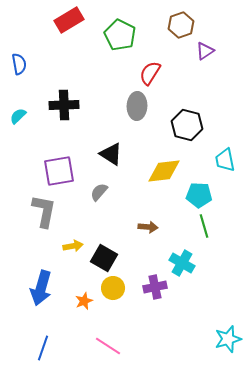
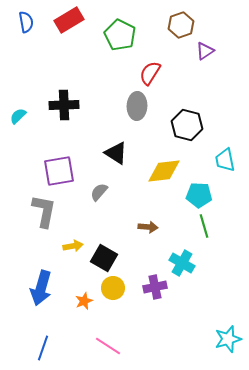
blue semicircle: moved 7 px right, 42 px up
black triangle: moved 5 px right, 1 px up
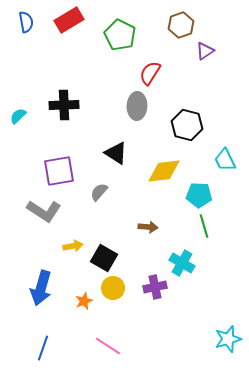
cyan trapezoid: rotated 15 degrees counterclockwise
gray L-shape: rotated 112 degrees clockwise
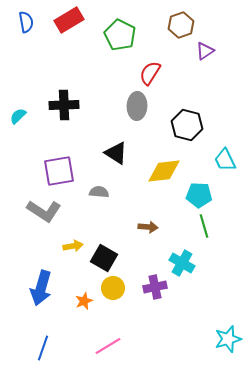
gray semicircle: rotated 54 degrees clockwise
pink line: rotated 64 degrees counterclockwise
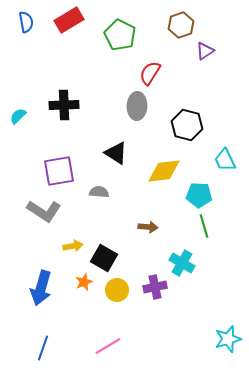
yellow circle: moved 4 px right, 2 px down
orange star: moved 19 px up
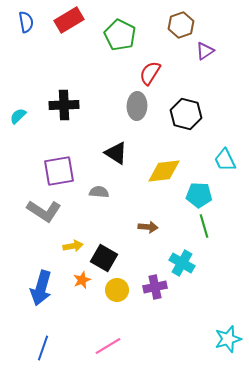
black hexagon: moved 1 px left, 11 px up
orange star: moved 2 px left, 2 px up
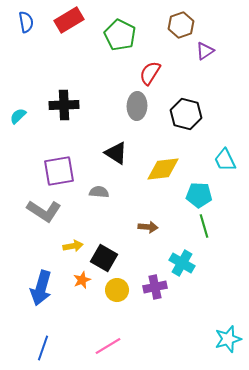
yellow diamond: moved 1 px left, 2 px up
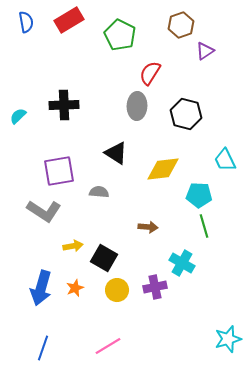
orange star: moved 7 px left, 8 px down
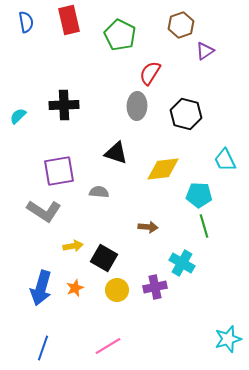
red rectangle: rotated 72 degrees counterclockwise
black triangle: rotated 15 degrees counterclockwise
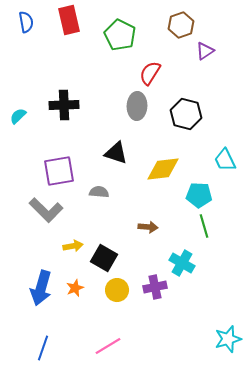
gray L-shape: moved 2 px right, 1 px up; rotated 12 degrees clockwise
